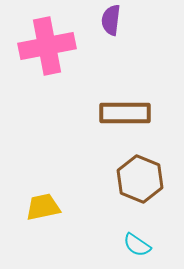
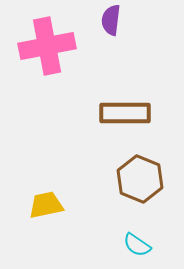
yellow trapezoid: moved 3 px right, 2 px up
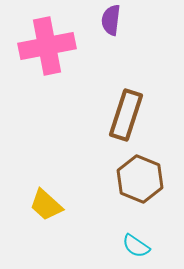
brown rectangle: moved 1 px right, 2 px down; rotated 72 degrees counterclockwise
yellow trapezoid: rotated 126 degrees counterclockwise
cyan semicircle: moved 1 px left, 1 px down
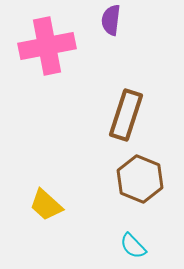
cyan semicircle: moved 3 px left; rotated 12 degrees clockwise
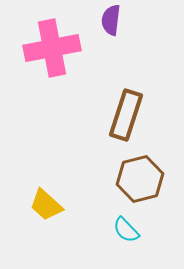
pink cross: moved 5 px right, 2 px down
brown hexagon: rotated 24 degrees clockwise
cyan semicircle: moved 7 px left, 16 px up
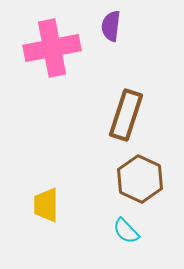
purple semicircle: moved 6 px down
brown hexagon: rotated 21 degrees counterclockwise
yellow trapezoid: rotated 48 degrees clockwise
cyan semicircle: moved 1 px down
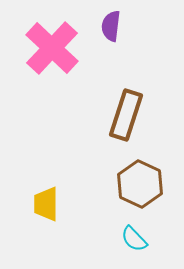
pink cross: rotated 36 degrees counterclockwise
brown hexagon: moved 5 px down
yellow trapezoid: moved 1 px up
cyan semicircle: moved 8 px right, 8 px down
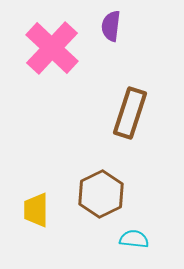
brown rectangle: moved 4 px right, 2 px up
brown hexagon: moved 39 px left, 10 px down; rotated 9 degrees clockwise
yellow trapezoid: moved 10 px left, 6 px down
cyan semicircle: rotated 140 degrees clockwise
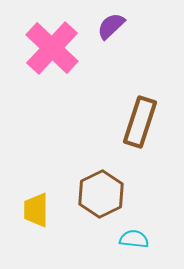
purple semicircle: rotated 40 degrees clockwise
brown rectangle: moved 10 px right, 9 px down
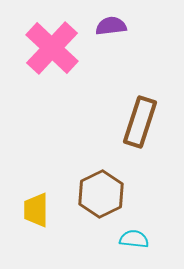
purple semicircle: rotated 36 degrees clockwise
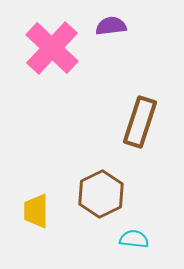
yellow trapezoid: moved 1 px down
